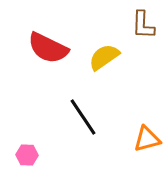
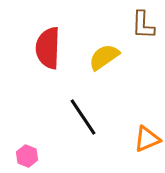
red semicircle: rotated 66 degrees clockwise
orange triangle: rotated 8 degrees counterclockwise
pink hexagon: moved 1 px down; rotated 20 degrees clockwise
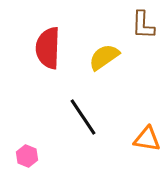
orange triangle: rotated 32 degrees clockwise
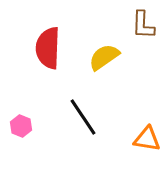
pink hexagon: moved 6 px left, 30 px up
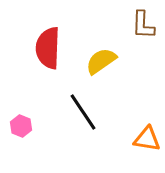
yellow semicircle: moved 3 px left, 4 px down
black line: moved 5 px up
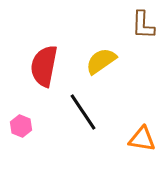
red semicircle: moved 4 px left, 18 px down; rotated 9 degrees clockwise
orange triangle: moved 5 px left
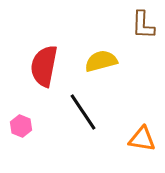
yellow semicircle: rotated 20 degrees clockwise
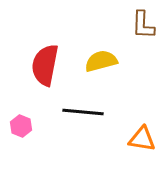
red semicircle: moved 1 px right, 1 px up
black line: rotated 51 degrees counterclockwise
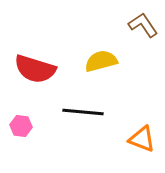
brown L-shape: rotated 144 degrees clockwise
red semicircle: moved 10 px left, 4 px down; rotated 84 degrees counterclockwise
pink hexagon: rotated 15 degrees counterclockwise
orange triangle: rotated 12 degrees clockwise
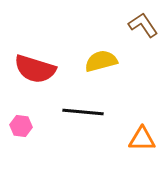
orange triangle: rotated 20 degrees counterclockwise
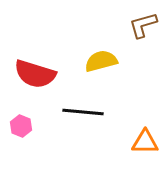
brown L-shape: rotated 72 degrees counterclockwise
red semicircle: moved 5 px down
pink hexagon: rotated 15 degrees clockwise
orange triangle: moved 3 px right, 3 px down
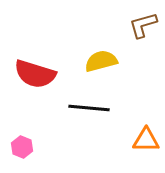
black line: moved 6 px right, 4 px up
pink hexagon: moved 1 px right, 21 px down
orange triangle: moved 1 px right, 2 px up
